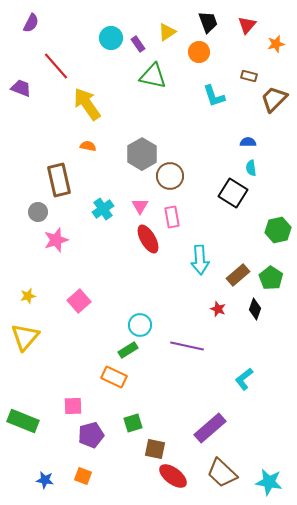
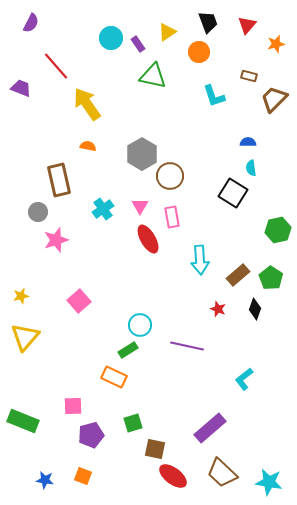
yellow star at (28, 296): moved 7 px left
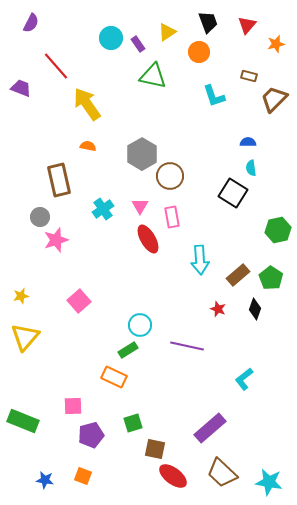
gray circle at (38, 212): moved 2 px right, 5 px down
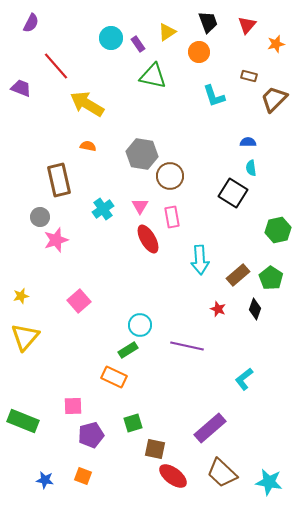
yellow arrow at (87, 104): rotated 24 degrees counterclockwise
gray hexagon at (142, 154): rotated 20 degrees counterclockwise
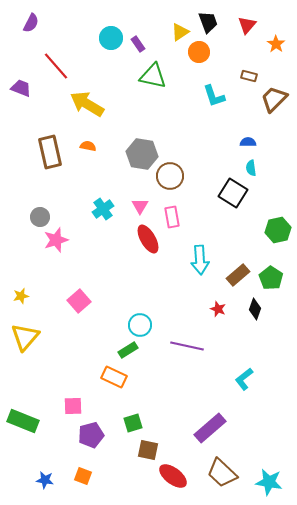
yellow triangle at (167, 32): moved 13 px right
orange star at (276, 44): rotated 24 degrees counterclockwise
brown rectangle at (59, 180): moved 9 px left, 28 px up
brown square at (155, 449): moved 7 px left, 1 px down
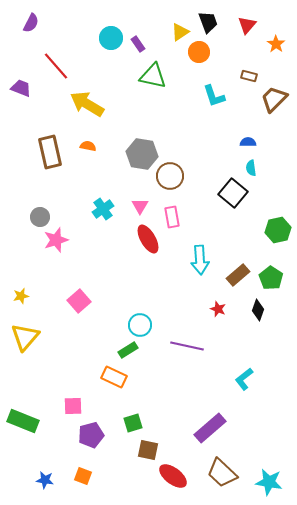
black square at (233, 193): rotated 8 degrees clockwise
black diamond at (255, 309): moved 3 px right, 1 px down
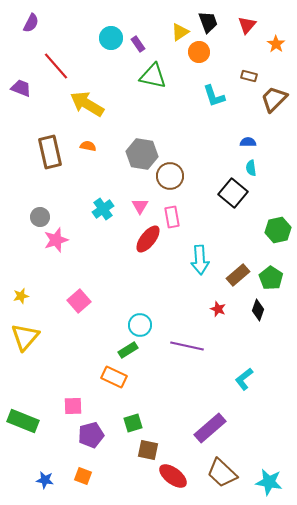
red ellipse at (148, 239): rotated 68 degrees clockwise
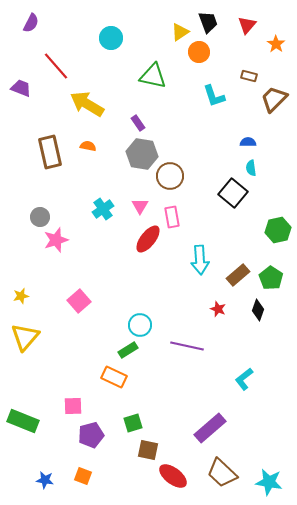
purple rectangle at (138, 44): moved 79 px down
